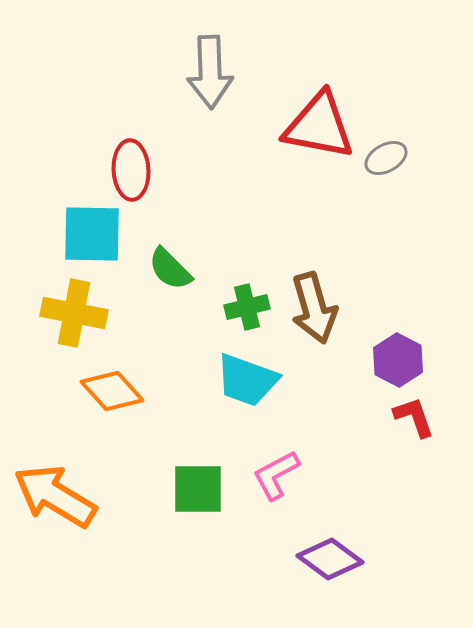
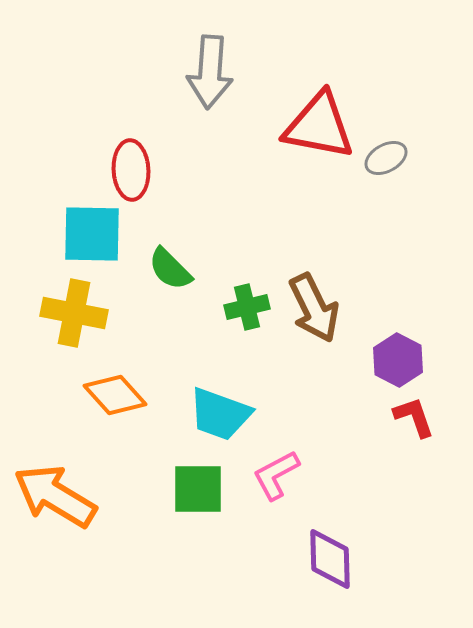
gray arrow: rotated 6 degrees clockwise
brown arrow: rotated 10 degrees counterclockwise
cyan trapezoid: moved 27 px left, 34 px down
orange diamond: moved 3 px right, 4 px down
purple diamond: rotated 52 degrees clockwise
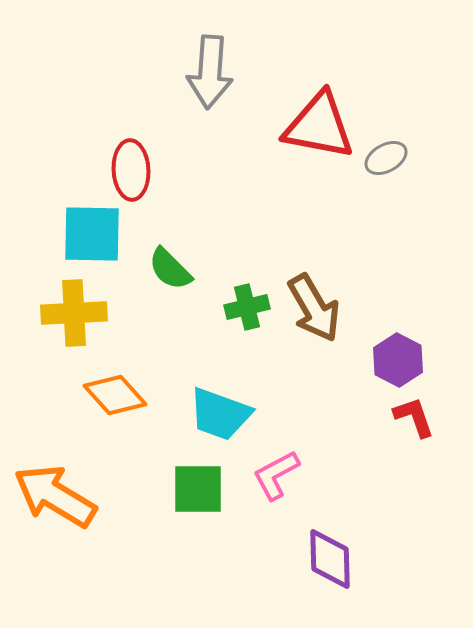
brown arrow: rotated 4 degrees counterclockwise
yellow cross: rotated 14 degrees counterclockwise
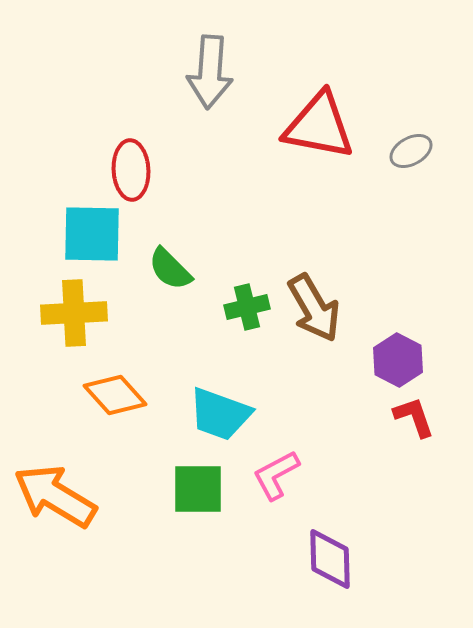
gray ellipse: moved 25 px right, 7 px up
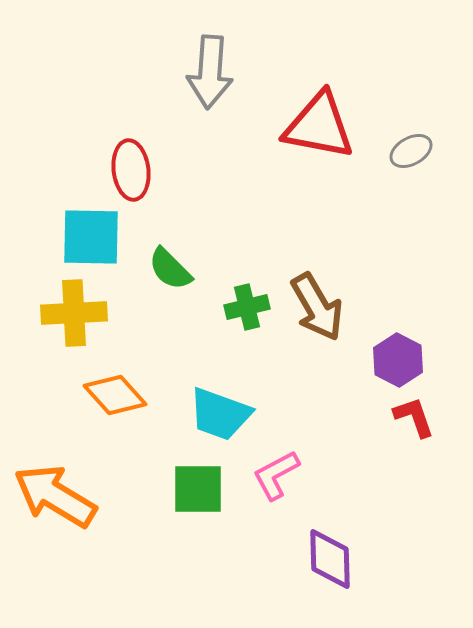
red ellipse: rotated 4 degrees counterclockwise
cyan square: moved 1 px left, 3 px down
brown arrow: moved 3 px right, 1 px up
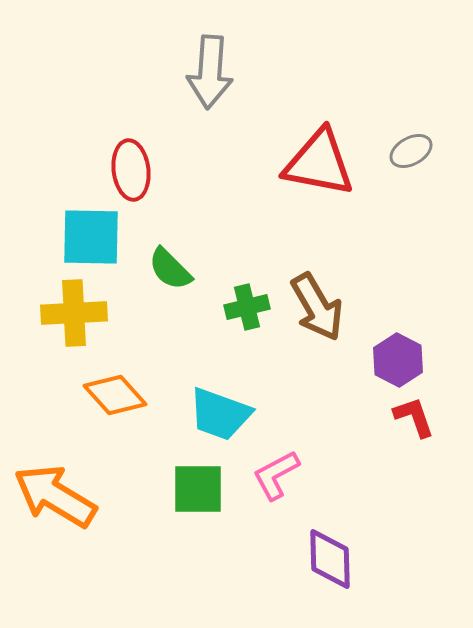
red triangle: moved 37 px down
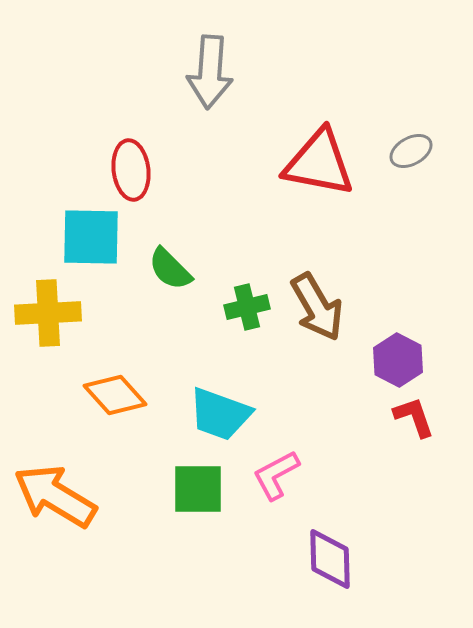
yellow cross: moved 26 px left
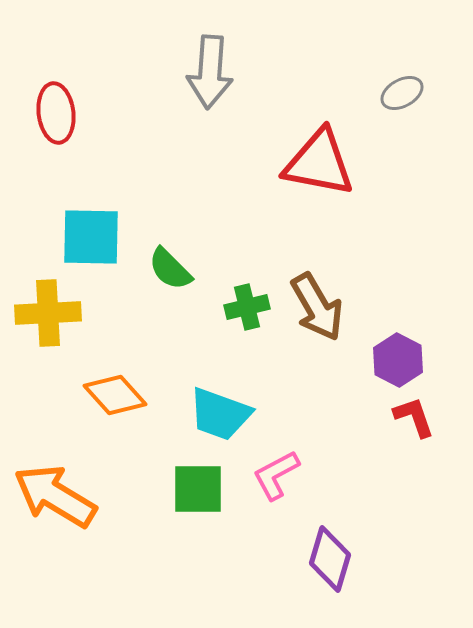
gray ellipse: moved 9 px left, 58 px up
red ellipse: moved 75 px left, 57 px up
purple diamond: rotated 18 degrees clockwise
